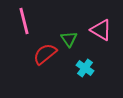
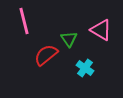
red semicircle: moved 1 px right, 1 px down
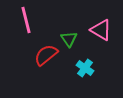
pink line: moved 2 px right, 1 px up
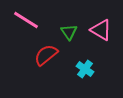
pink line: rotated 44 degrees counterclockwise
green triangle: moved 7 px up
cyan cross: moved 1 px down
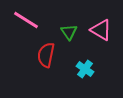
red semicircle: rotated 40 degrees counterclockwise
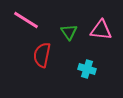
pink triangle: rotated 25 degrees counterclockwise
red semicircle: moved 4 px left
cyan cross: moved 2 px right; rotated 18 degrees counterclockwise
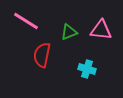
pink line: moved 1 px down
green triangle: rotated 42 degrees clockwise
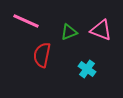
pink line: rotated 8 degrees counterclockwise
pink triangle: rotated 15 degrees clockwise
cyan cross: rotated 18 degrees clockwise
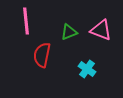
pink line: rotated 60 degrees clockwise
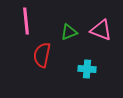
cyan cross: rotated 30 degrees counterclockwise
